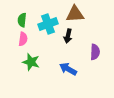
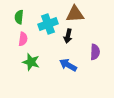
green semicircle: moved 3 px left, 3 px up
blue arrow: moved 4 px up
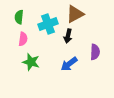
brown triangle: rotated 24 degrees counterclockwise
blue arrow: moved 1 px right, 1 px up; rotated 66 degrees counterclockwise
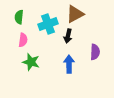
pink semicircle: moved 1 px down
blue arrow: rotated 126 degrees clockwise
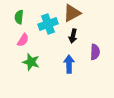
brown triangle: moved 3 px left, 1 px up
black arrow: moved 5 px right
pink semicircle: rotated 24 degrees clockwise
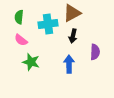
cyan cross: rotated 12 degrees clockwise
pink semicircle: moved 2 px left; rotated 96 degrees clockwise
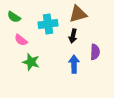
brown triangle: moved 6 px right, 1 px down; rotated 12 degrees clockwise
green semicircle: moved 5 px left; rotated 64 degrees counterclockwise
blue arrow: moved 5 px right
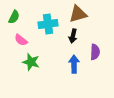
green semicircle: rotated 96 degrees counterclockwise
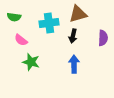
green semicircle: rotated 72 degrees clockwise
cyan cross: moved 1 px right, 1 px up
purple semicircle: moved 8 px right, 14 px up
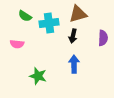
green semicircle: moved 11 px right, 1 px up; rotated 24 degrees clockwise
pink semicircle: moved 4 px left, 4 px down; rotated 32 degrees counterclockwise
green star: moved 7 px right, 14 px down
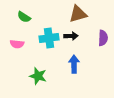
green semicircle: moved 1 px left, 1 px down
cyan cross: moved 15 px down
black arrow: moved 2 px left; rotated 104 degrees counterclockwise
